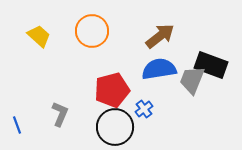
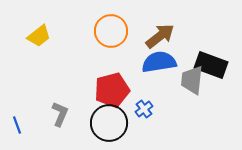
orange circle: moved 19 px right
yellow trapezoid: rotated 100 degrees clockwise
blue semicircle: moved 7 px up
gray trapezoid: rotated 16 degrees counterclockwise
black circle: moved 6 px left, 4 px up
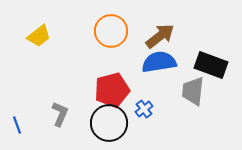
gray trapezoid: moved 1 px right, 11 px down
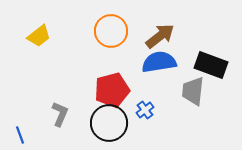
blue cross: moved 1 px right, 1 px down
blue line: moved 3 px right, 10 px down
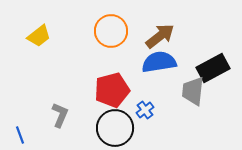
black rectangle: moved 2 px right, 3 px down; rotated 48 degrees counterclockwise
gray L-shape: moved 1 px down
black circle: moved 6 px right, 5 px down
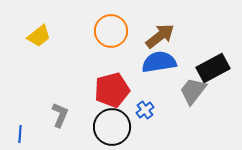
gray trapezoid: rotated 32 degrees clockwise
black circle: moved 3 px left, 1 px up
blue line: moved 1 px up; rotated 24 degrees clockwise
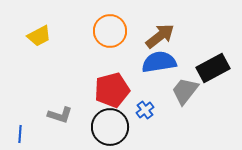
orange circle: moved 1 px left
yellow trapezoid: rotated 10 degrees clockwise
gray trapezoid: moved 8 px left
gray L-shape: rotated 85 degrees clockwise
black circle: moved 2 px left
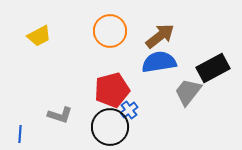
gray trapezoid: moved 3 px right, 1 px down
blue cross: moved 16 px left
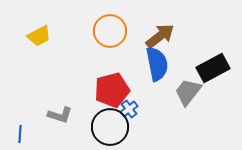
blue semicircle: moved 2 px left, 2 px down; rotated 88 degrees clockwise
blue cross: moved 1 px up
